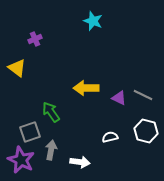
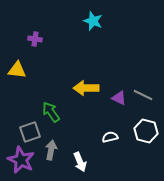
purple cross: rotated 32 degrees clockwise
yellow triangle: moved 2 px down; rotated 30 degrees counterclockwise
white arrow: rotated 60 degrees clockwise
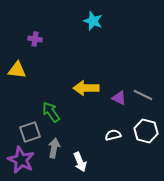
white semicircle: moved 3 px right, 2 px up
gray arrow: moved 3 px right, 2 px up
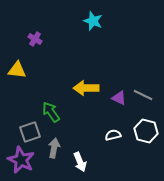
purple cross: rotated 24 degrees clockwise
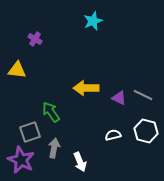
cyan star: rotated 30 degrees clockwise
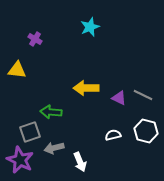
cyan star: moved 3 px left, 6 px down
green arrow: rotated 50 degrees counterclockwise
gray arrow: rotated 114 degrees counterclockwise
purple star: moved 1 px left
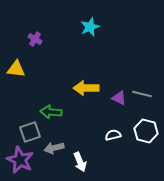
yellow triangle: moved 1 px left, 1 px up
gray line: moved 1 px left, 1 px up; rotated 12 degrees counterclockwise
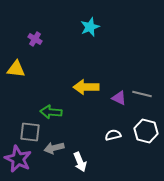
yellow arrow: moved 1 px up
gray square: rotated 25 degrees clockwise
purple star: moved 2 px left, 1 px up
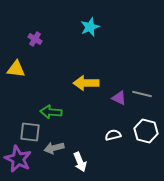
yellow arrow: moved 4 px up
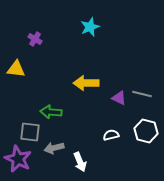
white semicircle: moved 2 px left
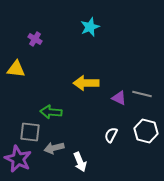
white semicircle: rotated 49 degrees counterclockwise
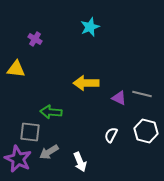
gray arrow: moved 5 px left, 4 px down; rotated 18 degrees counterclockwise
